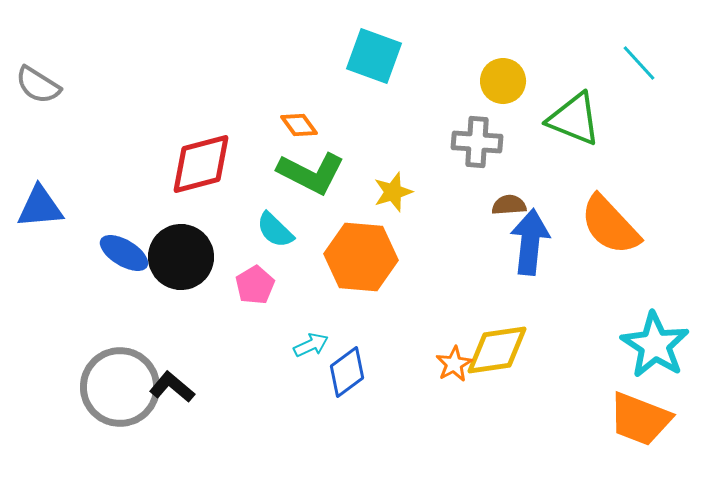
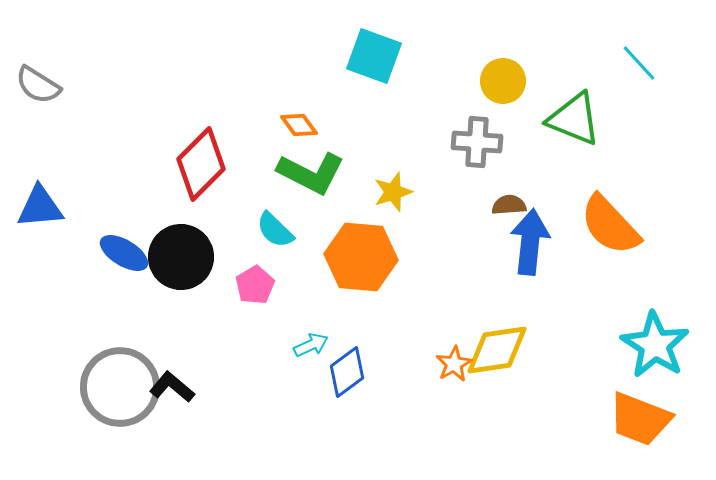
red diamond: rotated 30 degrees counterclockwise
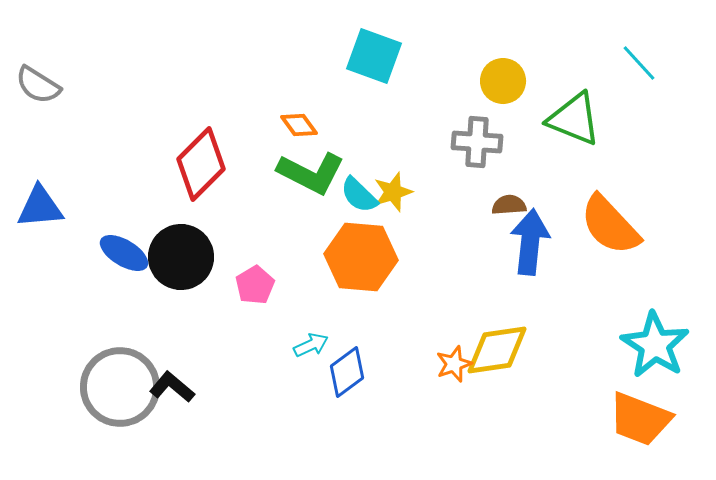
cyan semicircle: moved 84 px right, 35 px up
orange star: rotated 9 degrees clockwise
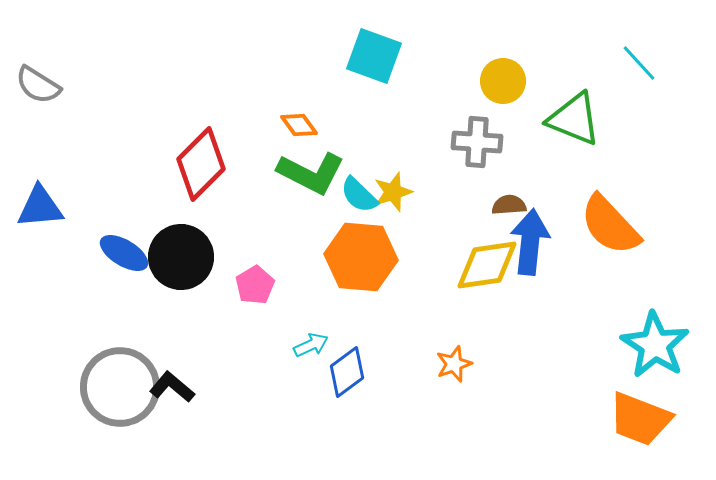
yellow diamond: moved 10 px left, 85 px up
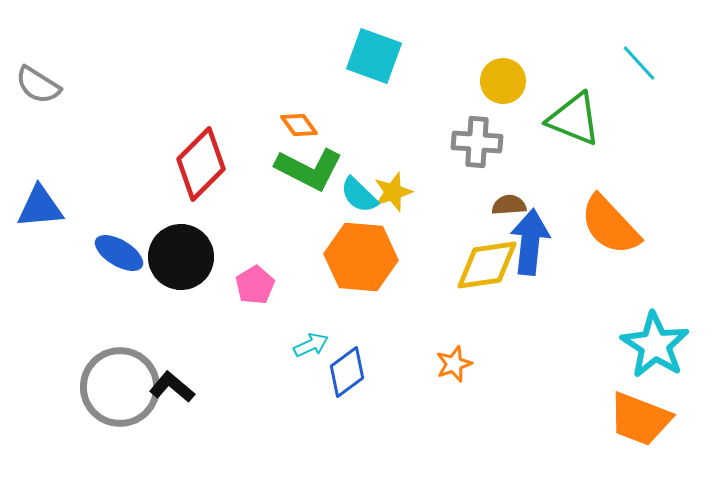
green L-shape: moved 2 px left, 4 px up
blue ellipse: moved 5 px left
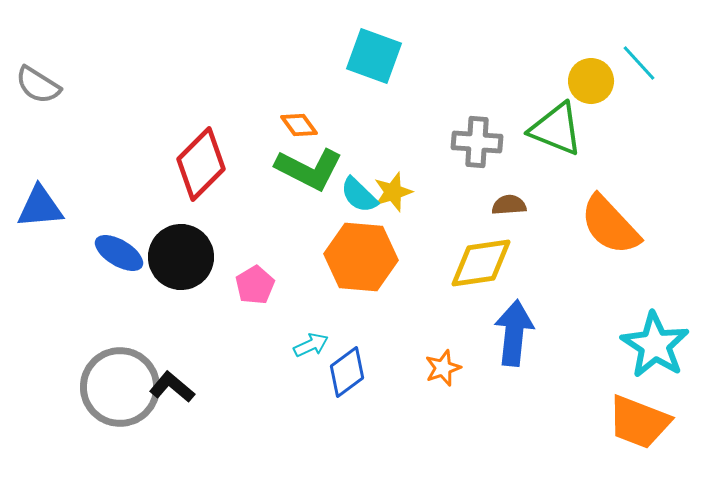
yellow circle: moved 88 px right
green triangle: moved 18 px left, 10 px down
blue arrow: moved 16 px left, 91 px down
yellow diamond: moved 6 px left, 2 px up
orange star: moved 11 px left, 4 px down
orange trapezoid: moved 1 px left, 3 px down
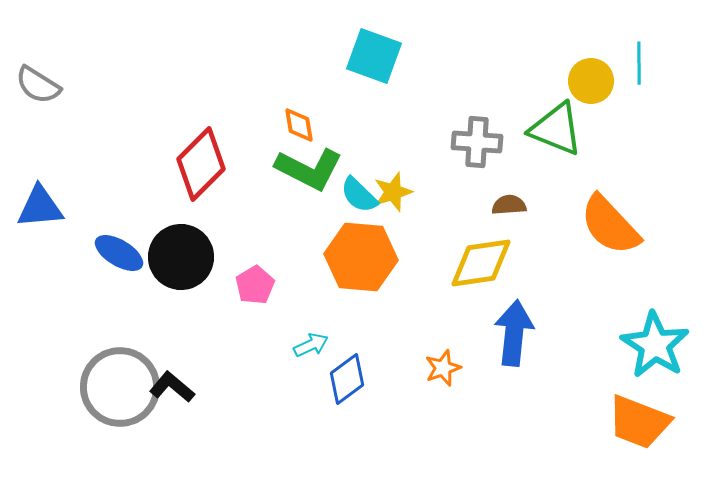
cyan line: rotated 42 degrees clockwise
orange diamond: rotated 27 degrees clockwise
blue diamond: moved 7 px down
